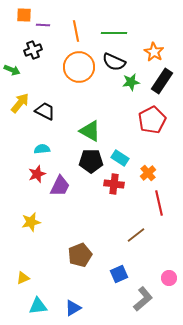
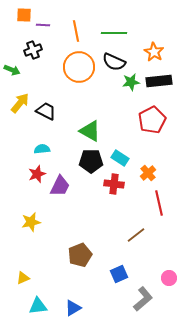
black rectangle: moved 3 px left; rotated 50 degrees clockwise
black trapezoid: moved 1 px right
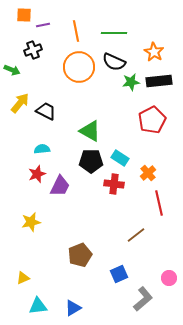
purple line: rotated 16 degrees counterclockwise
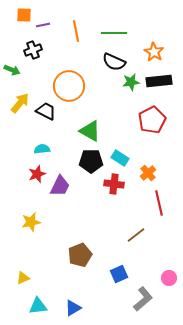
orange circle: moved 10 px left, 19 px down
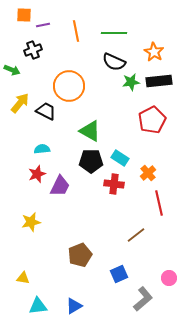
yellow triangle: rotated 32 degrees clockwise
blue triangle: moved 1 px right, 2 px up
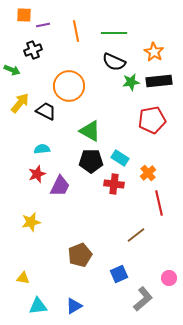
red pentagon: rotated 16 degrees clockwise
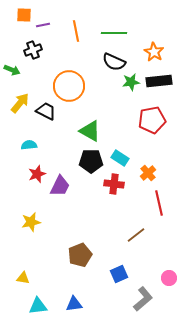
cyan semicircle: moved 13 px left, 4 px up
blue triangle: moved 2 px up; rotated 24 degrees clockwise
